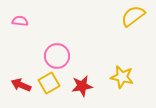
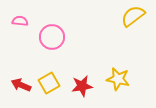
pink circle: moved 5 px left, 19 px up
yellow star: moved 4 px left, 2 px down
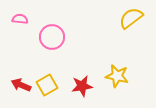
yellow semicircle: moved 2 px left, 2 px down
pink semicircle: moved 2 px up
yellow star: moved 1 px left, 3 px up
yellow square: moved 2 px left, 2 px down
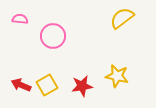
yellow semicircle: moved 9 px left
pink circle: moved 1 px right, 1 px up
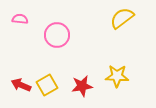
pink circle: moved 4 px right, 1 px up
yellow star: rotated 10 degrees counterclockwise
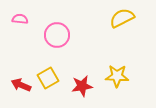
yellow semicircle: rotated 10 degrees clockwise
yellow square: moved 1 px right, 7 px up
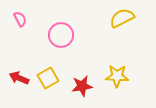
pink semicircle: rotated 56 degrees clockwise
pink circle: moved 4 px right
red arrow: moved 2 px left, 7 px up
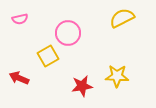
pink semicircle: rotated 105 degrees clockwise
pink circle: moved 7 px right, 2 px up
yellow square: moved 22 px up
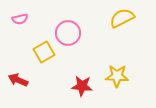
yellow square: moved 4 px left, 4 px up
red arrow: moved 1 px left, 2 px down
red star: rotated 15 degrees clockwise
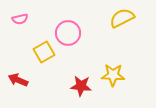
yellow star: moved 4 px left, 1 px up
red star: moved 1 px left
